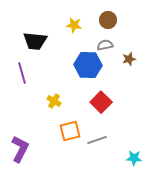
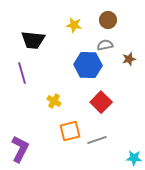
black trapezoid: moved 2 px left, 1 px up
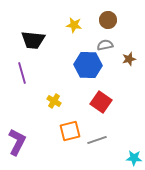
red square: rotated 10 degrees counterclockwise
purple L-shape: moved 3 px left, 7 px up
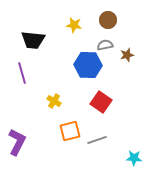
brown star: moved 2 px left, 4 px up
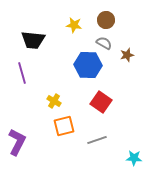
brown circle: moved 2 px left
gray semicircle: moved 1 px left, 2 px up; rotated 42 degrees clockwise
orange square: moved 6 px left, 5 px up
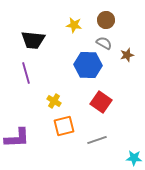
purple line: moved 4 px right
purple L-shape: moved 4 px up; rotated 60 degrees clockwise
